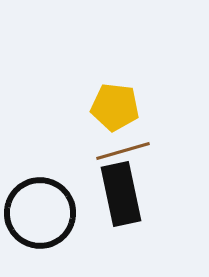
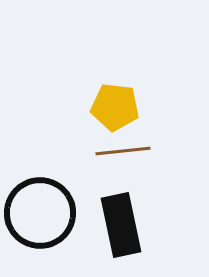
brown line: rotated 10 degrees clockwise
black rectangle: moved 31 px down
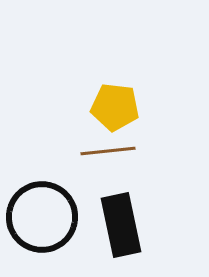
brown line: moved 15 px left
black circle: moved 2 px right, 4 px down
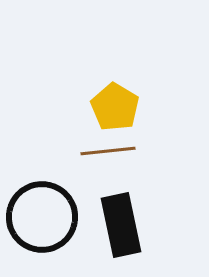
yellow pentagon: rotated 24 degrees clockwise
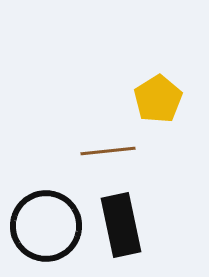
yellow pentagon: moved 43 px right, 8 px up; rotated 9 degrees clockwise
black circle: moved 4 px right, 9 px down
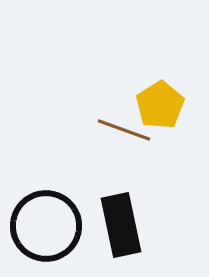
yellow pentagon: moved 2 px right, 6 px down
brown line: moved 16 px right, 21 px up; rotated 26 degrees clockwise
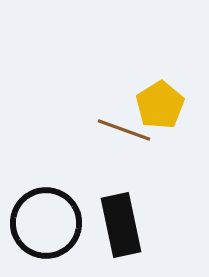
black circle: moved 3 px up
